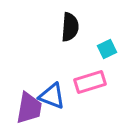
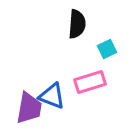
black semicircle: moved 7 px right, 3 px up
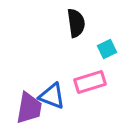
black semicircle: moved 1 px left, 1 px up; rotated 12 degrees counterclockwise
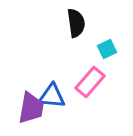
pink rectangle: rotated 32 degrees counterclockwise
blue triangle: rotated 16 degrees counterclockwise
purple trapezoid: moved 2 px right
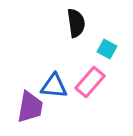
cyan square: rotated 36 degrees counterclockwise
blue triangle: moved 2 px right, 10 px up
purple trapezoid: moved 1 px left, 1 px up
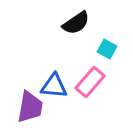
black semicircle: rotated 64 degrees clockwise
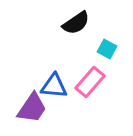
purple trapezoid: moved 2 px right, 1 px down; rotated 24 degrees clockwise
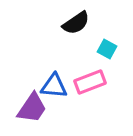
pink rectangle: rotated 28 degrees clockwise
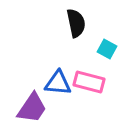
black semicircle: rotated 68 degrees counterclockwise
pink rectangle: moved 1 px left; rotated 36 degrees clockwise
blue triangle: moved 4 px right, 3 px up
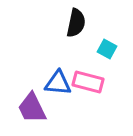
black semicircle: rotated 24 degrees clockwise
pink rectangle: moved 1 px left
purple trapezoid: rotated 120 degrees clockwise
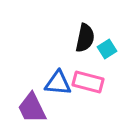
black semicircle: moved 9 px right, 15 px down
cyan square: rotated 30 degrees clockwise
